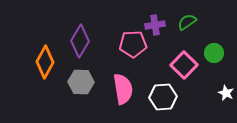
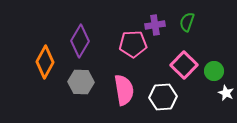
green semicircle: rotated 36 degrees counterclockwise
green circle: moved 18 px down
pink semicircle: moved 1 px right, 1 px down
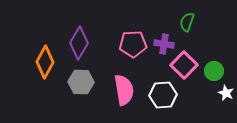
purple cross: moved 9 px right, 19 px down; rotated 18 degrees clockwise
purple diamond: moved 1 px left, 2 px down
white hexagon: moved 2 px up
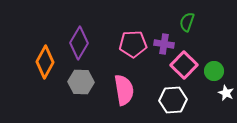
white hexagon: moved 10 px right, 5 px down
